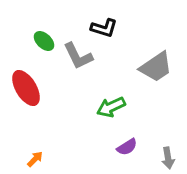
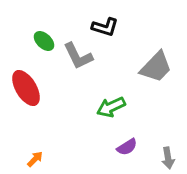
black L-shape: moved 1 px right, 1 px up
gray trapezoid: rotated 12 degrees counterclockwise
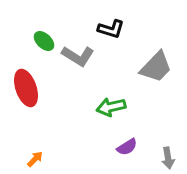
black L-shape: moved 6 px right, 2 px down
gray L-shape: rotated 32 degrees counterclockwise
red ellipse: rotated 12 degrees clockwise
green arrow: rotated 12 degrees clockwise
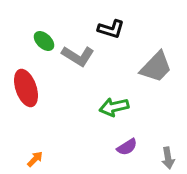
green arrow: moved 3 px right
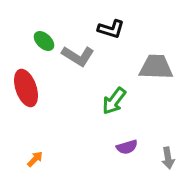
gray trapezoid: rotated 132 degrees counterclockwise
green arrow: moved 6 px up; rotated 40 degrees counterclockwise
purple semicircle: rotated 15 degrees clockwise
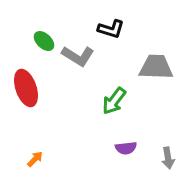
purple semicircle: moved 1 px left, 1 px down; rotated 10 degrees clockwise
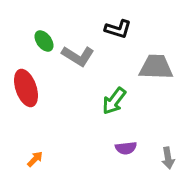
black L-shape: moved 7 px right
green ellipse: rotated 10 degrees clockwise
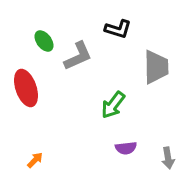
gray L-shape: rotated 56 degrees counterclockwise
gray trapezoid: rotated 87 degrees clockwise
green arrow: moved 1 px left, 4 px down
orange arrow: moved 1 px down
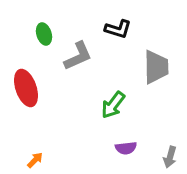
green ellipse: moved 7 px up; rotated 20 degrees clockwise
gray arrow: moved 2 px right, 1 px up; rotated 25 degrees clockwise
